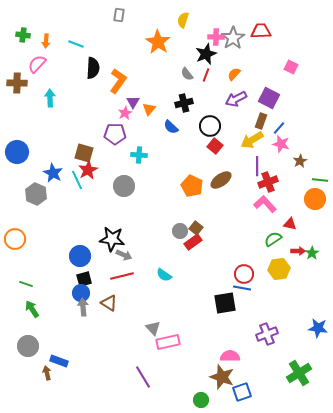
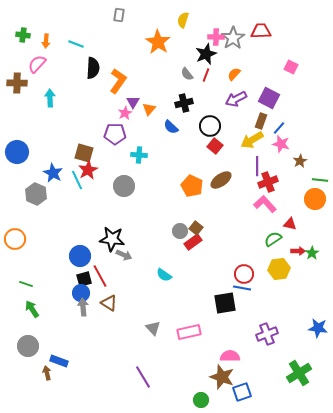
red line at (122, 276): moved 22 px left; rotated 75 degrees clockwise
pink rectangle at (168, 342): moved 21 px right, 10 px up
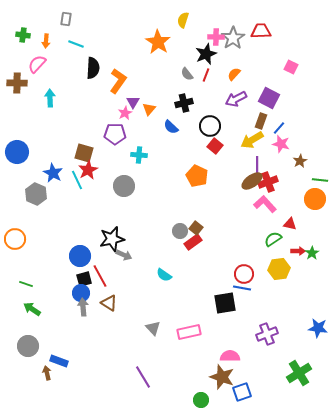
gray rectangle at (119, 15): moved 53 px left, 4 px down
brown ellipse at (221, 180): moved 31 px right, 1 px down
orange pentagon at (192, 186): moved 5 px right, 10 px up
black star at (112, 239): rotated 20 degrees counterclockwise
green arrow at (32, 309): rotated 24 degrees counterclockwise
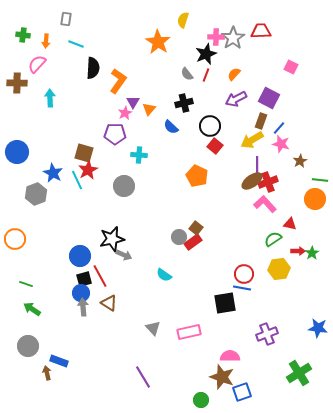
gray hexagon at (36, 194): rotated 15 degrees clockwise
gray circle at (180, 231): moved 1 px left, 6 px down
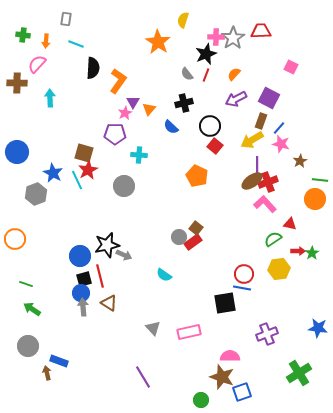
black star at (112, 239): moved 5 px left, 6 px down
red line at (100, 276): rotated 15 degrees clockwise
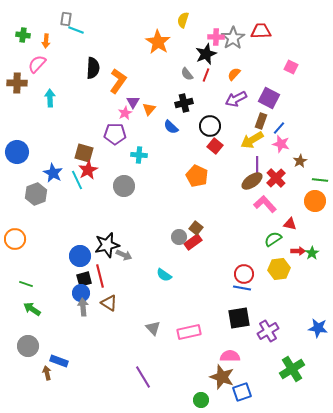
cyan line at (76, 44): moved 14 px up
red cross at (268, 182): moved 8 px right, 4 px up; rotated 24 degrees counterclockwise
orange circle at (315, 199): moved 2 px down
black square at (225, 303): moved 14 px right, 15 px down
purple cross at (267, 334): moved 1 px right, 3 px up; rotated 10 degrees counterclockwise
green cross at (299, 373): moved 7 px left, 4 px up
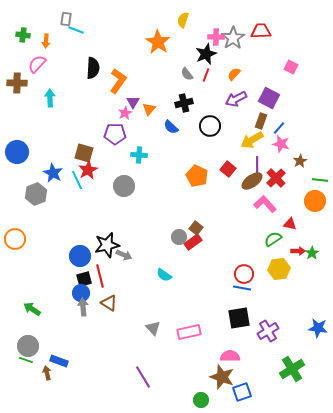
red square at (215, 146): moved 13 px right, 23 px down
green line at (26, 284): moved 76 px down
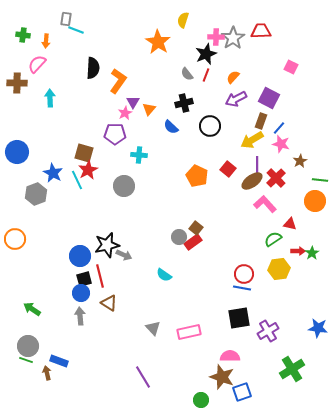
orange semicircle at (234, 74): moved 1 px left, 3 px down
gray arrow at (83, 307): moved 3 px left, 9 px down
